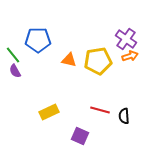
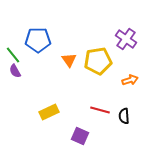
orange arrow: moved 24 px down
orange triangle: rotated 42 degrees clockwise
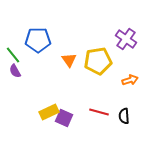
red line: moved 1 px left, 2 px down
purple square: moved 16 px left, 18 px up
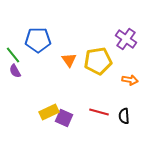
orange arrow: rotated 28 degrees clockwise
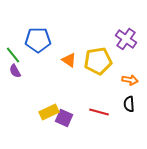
orange triangle: rotated 21 degrees counterclockwise
black semicircle: moved 5 px right, 12 px up
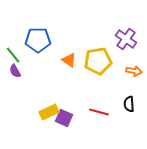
orange arrow: moved 4 px right, 9 px up
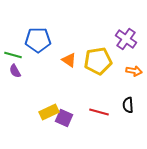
green line: rotated 36 degrees counterclockwise
black semicircle: moved 1 px left, 1 px down
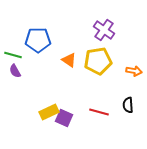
purple cross: moved 22 px left, 9 px up
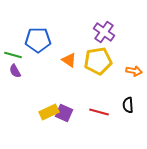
purple cross: moved 2 px down
purple square: moved 5 px up
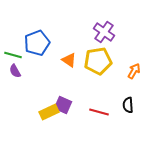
blue pentagon: moved 1 px left, 3 px down; rotated 20 degrees counterclockwise
orange arrow: rotated 70 degrees counterclockwise
purple square: moved 1 px left, 8 px up
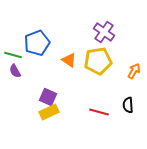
purple square: moved 15 px left, 8 px up
